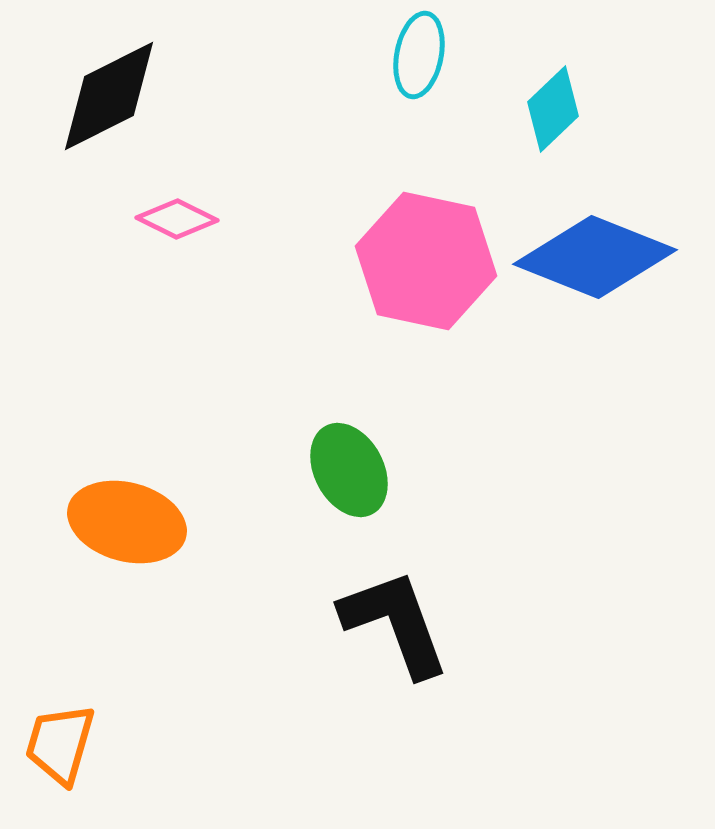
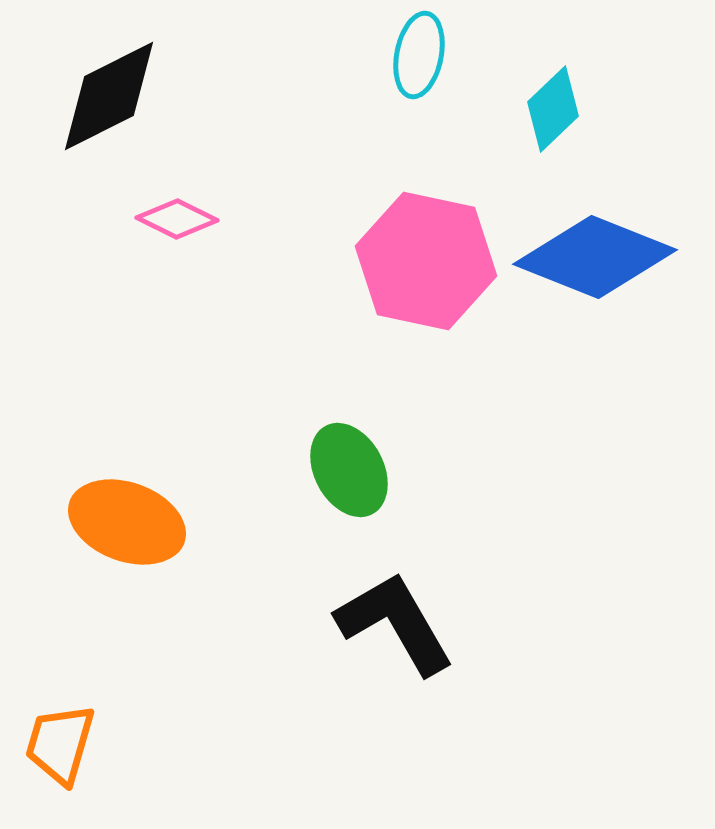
orange ellipse: rotated 5 degrees clockwise
black L-shape: rotated 10 degrees counterclockwise
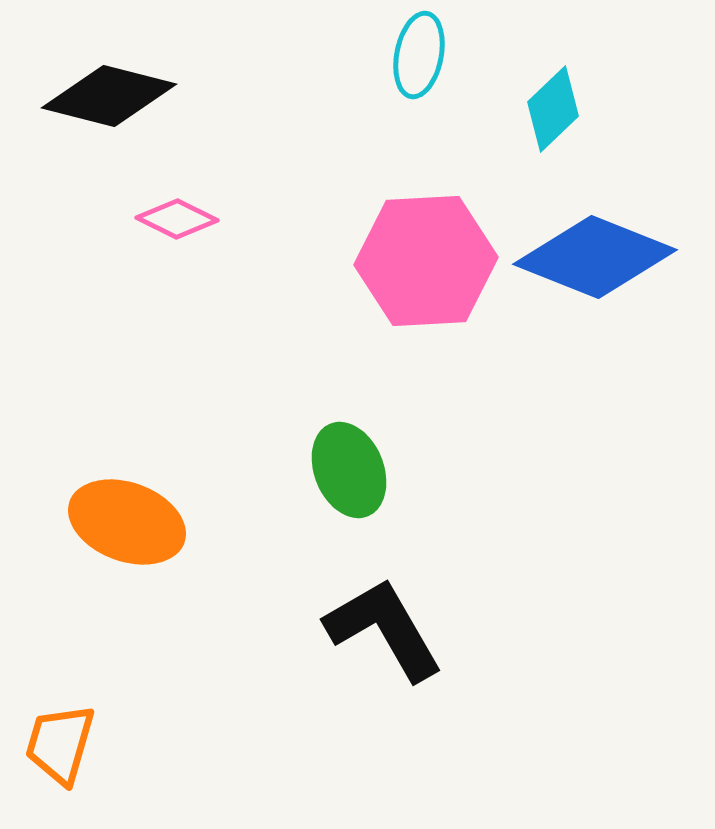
black diamond: rotated 41 degrees clockwise
pink hexagon: rotated 15 degrees counterclockwise
green ellipse: rotated 6 degrees clockwise
black L-shape: moved 11 px left, 6 px down
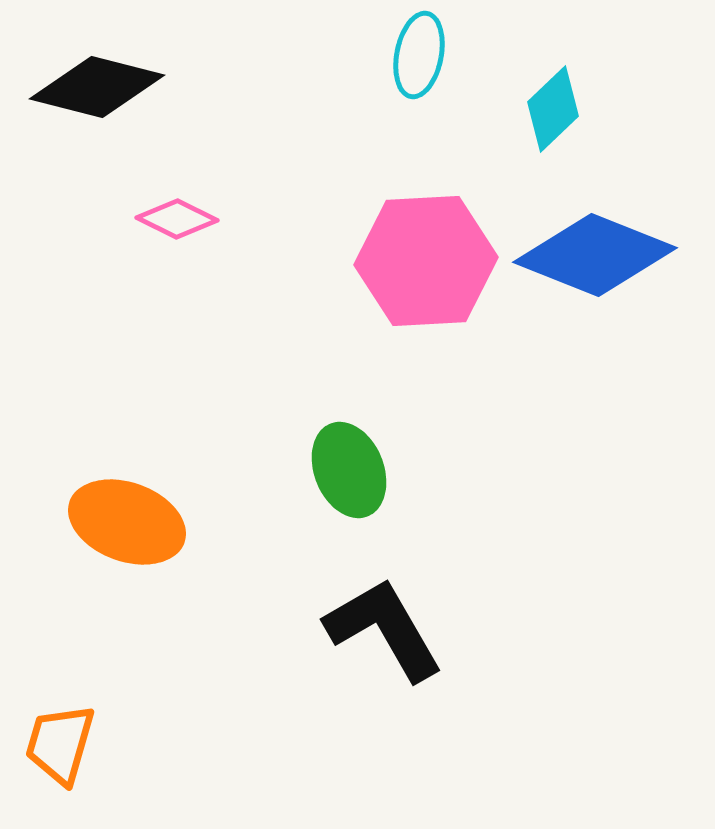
black diamond: moved 12 px left, 9 px up
blue diamond: moved 2 px up
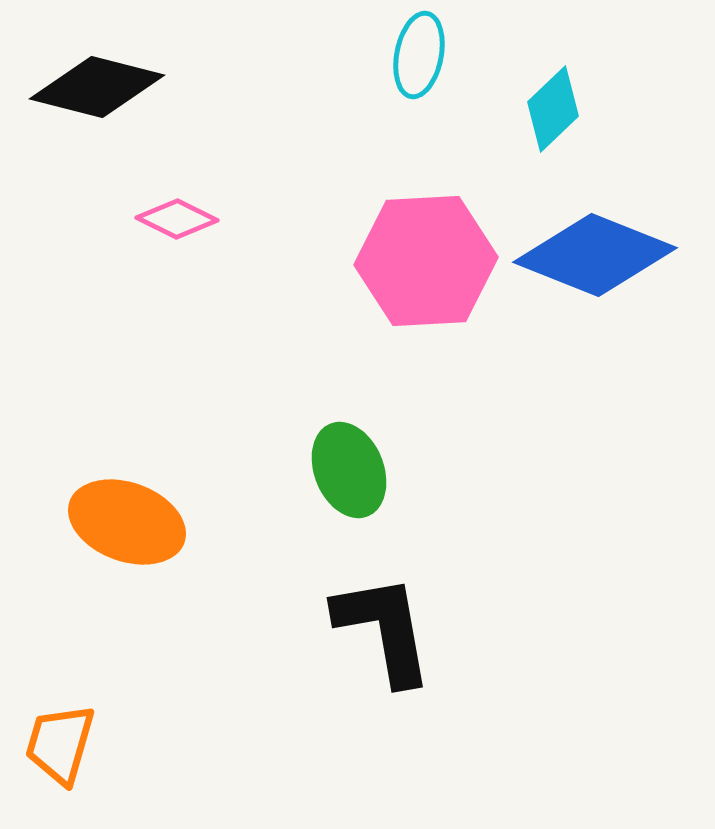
black L-shape: rotated 20 degrees clockwise
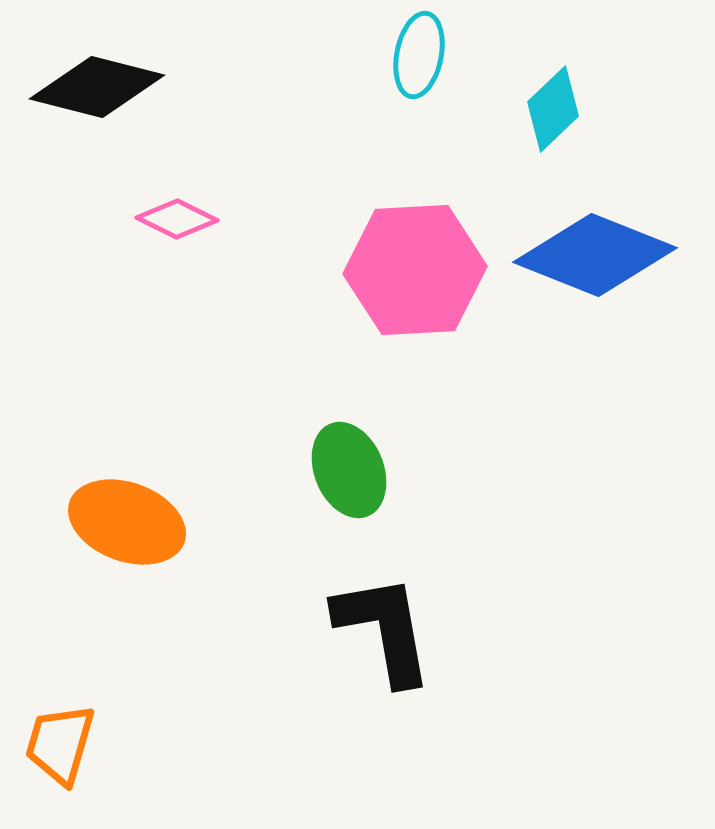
pink hexagon: moved 11 px left, 9 px down
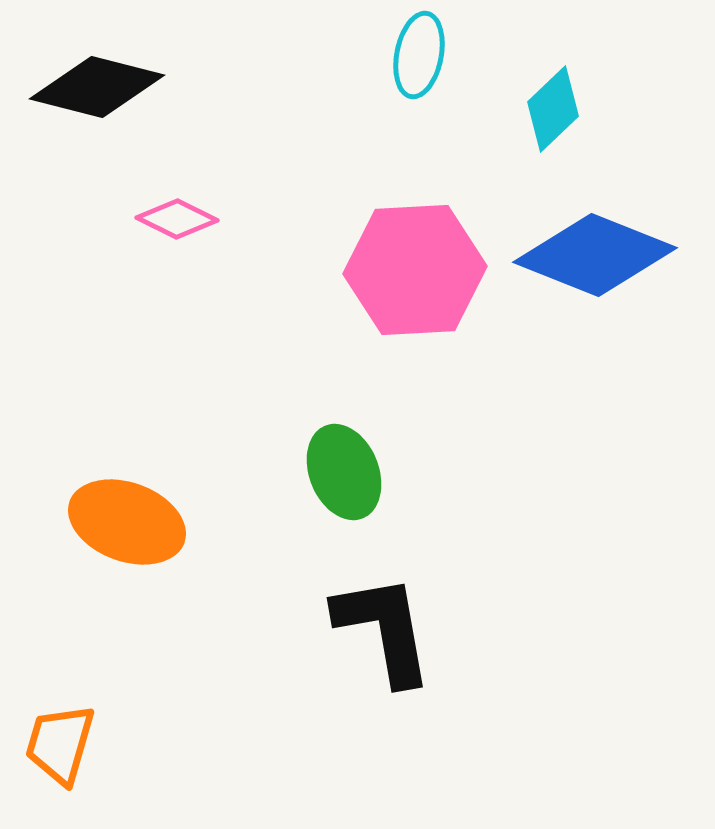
green ellipse: moved 5 px left, 2 px down
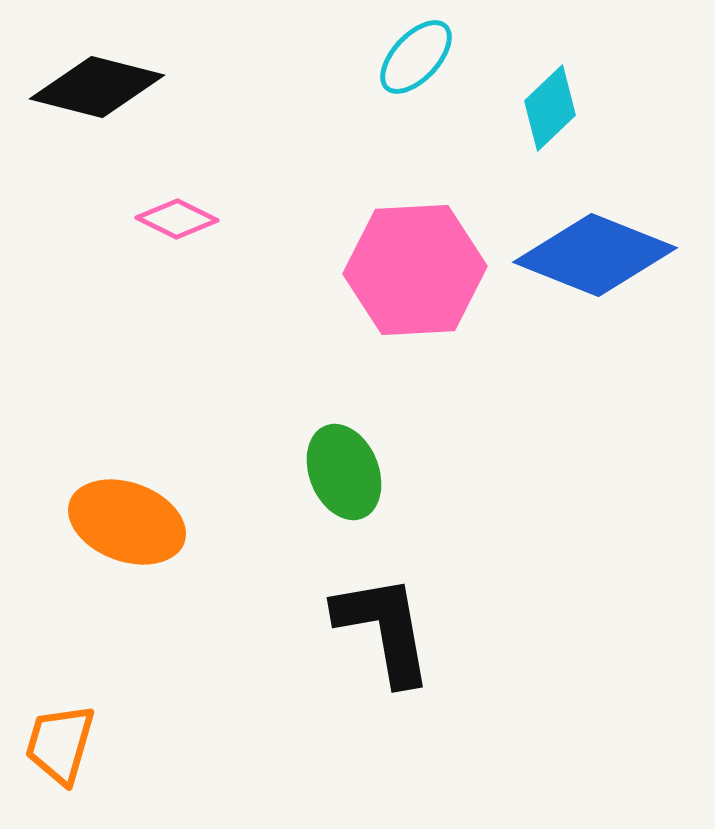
cyan ellipse: moved 3 px left, 2 px down; rotated 32 degrees clockwise
cyan diamond: moved 3 px left, 1 px up
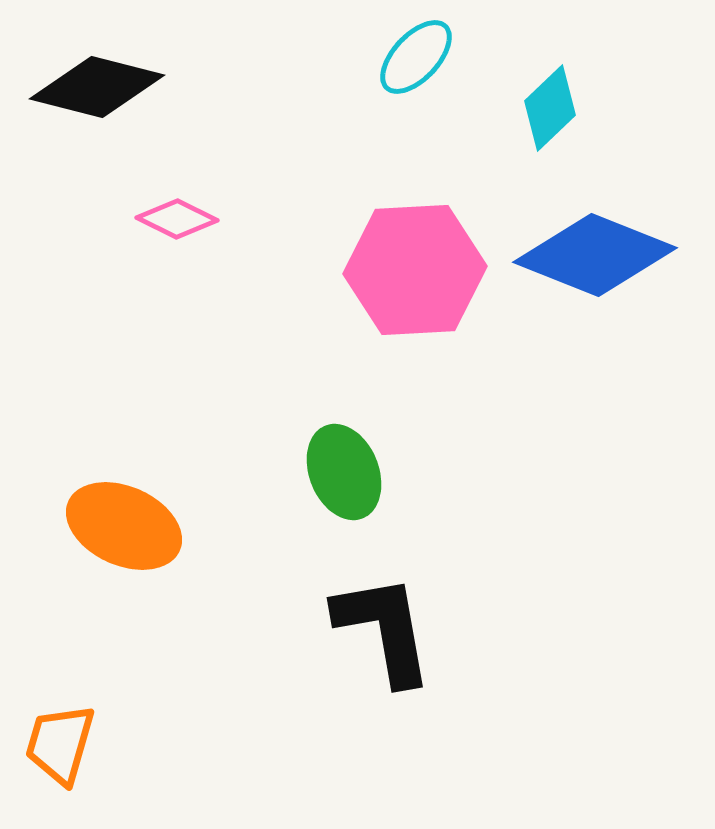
orange ellipse: moved 3 px left, 4 px down; rotated 4 degrees clockwise
